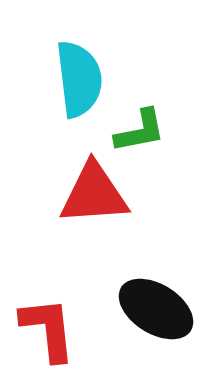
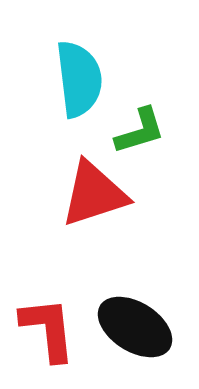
green L-shape: rotated 6 degrees counterclockwise
red triangle: rotated 14 degrees counterclockwise
black ellipse: moved 21 px left, 18 px down
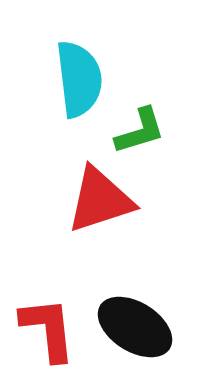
red triangle: moved 6 px right, 6 px down
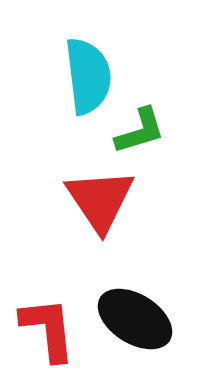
cyan semicircle: moved 9 px right, 3 px up
red triangle: rotated 46 degrees counterclockwise
black ellipse: moved 8 px up
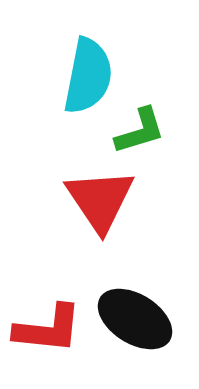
cyan semicircle: rotated 18 degrees clockwise
red L-shape: rotated 102 degrees clockwise
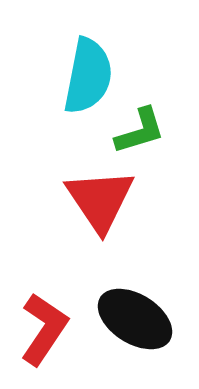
red L-shape: moved 4 px left; rotated 62 degrees counterclockwise
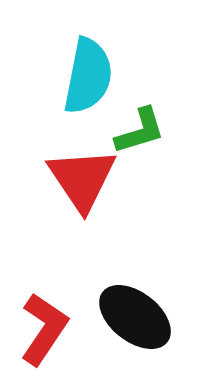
red triangle: moved 18 px left, 21 px up
black ellipse: moved 2 px up; rotated 6 degrees clockwise
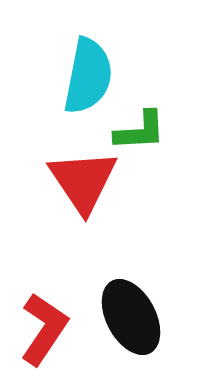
green L-shape: rotated 14 degrees clockwise
red triangle: moved 1 px right, 2 px down
black ellipse: moved 4 px left; rotated 24 degrees clockwise
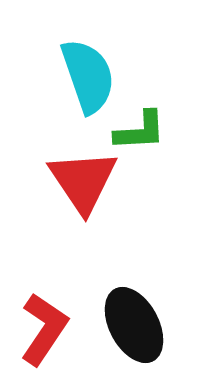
cyan semicircle: rotated 30 degrees counterclockwise
black ellipse: moved 3 px right, 8 px down
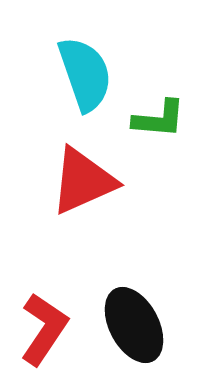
cyan semicircle: moved 3 px left, 2 px up
green L-shape: moved 19 px right, 12 px up; rotated 8 degrees clockwise
red triangle: rotated 40 degrees clockwise
